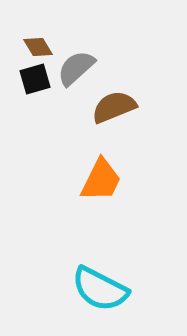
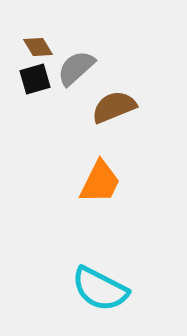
orange trapezoid: moved 1 px left, 2 px down
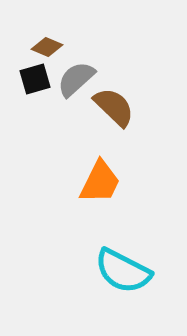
brown diamond: moved 9 px right; rotated 36 degrees counterclockwise
gray semicircle: moved 11 px down
brown semicircle: rotated 66 degrees clockwise
cyan semicircle: moved 23 px right, 18 px up
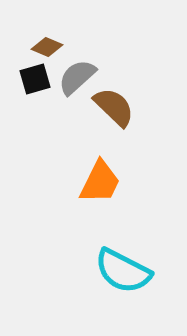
gray semicircle: moved 1 px right, 2 px up
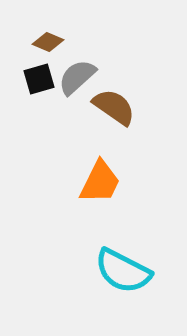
brown diamond: moved 1 px right, 5 px up
black square: moved 4 px right
brown semicircle: rotated 9 degrees counterclockwise
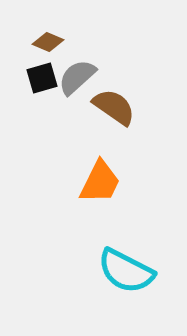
black square: moved 3 px right, 1 px up
cyan semicircle: moved 3 px right
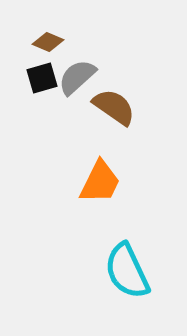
cyan semicircle: moved 1 px right; rotated 38 degrees clockwise
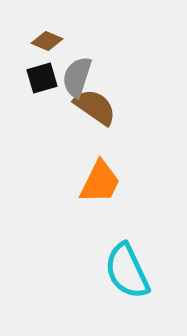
brown diamond: moved 1 px left, 1 px up
gray semicircle: rotated 30 degrees counterclockwise
brown semicircle: moved 19 px left
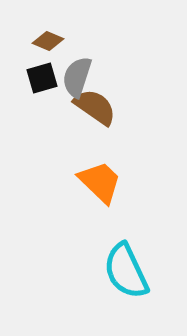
brown diamond: moved 1 px right
orange trapezoid: rotated 72 degrees counterclockwise
cyan semicircle: moved 1 px left
